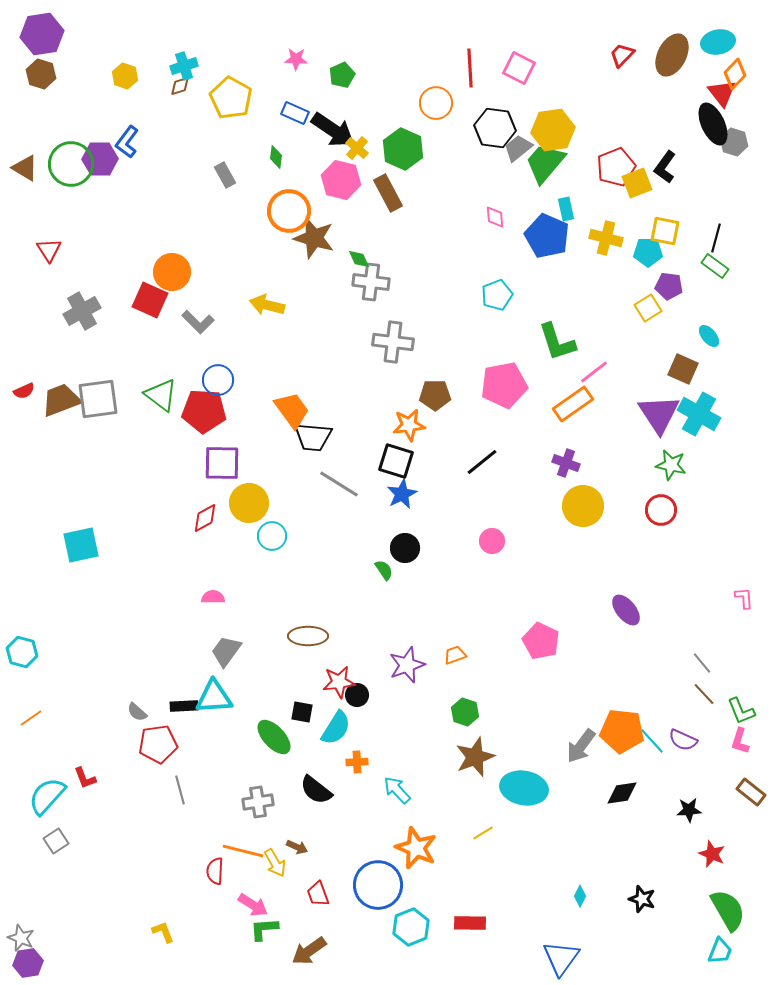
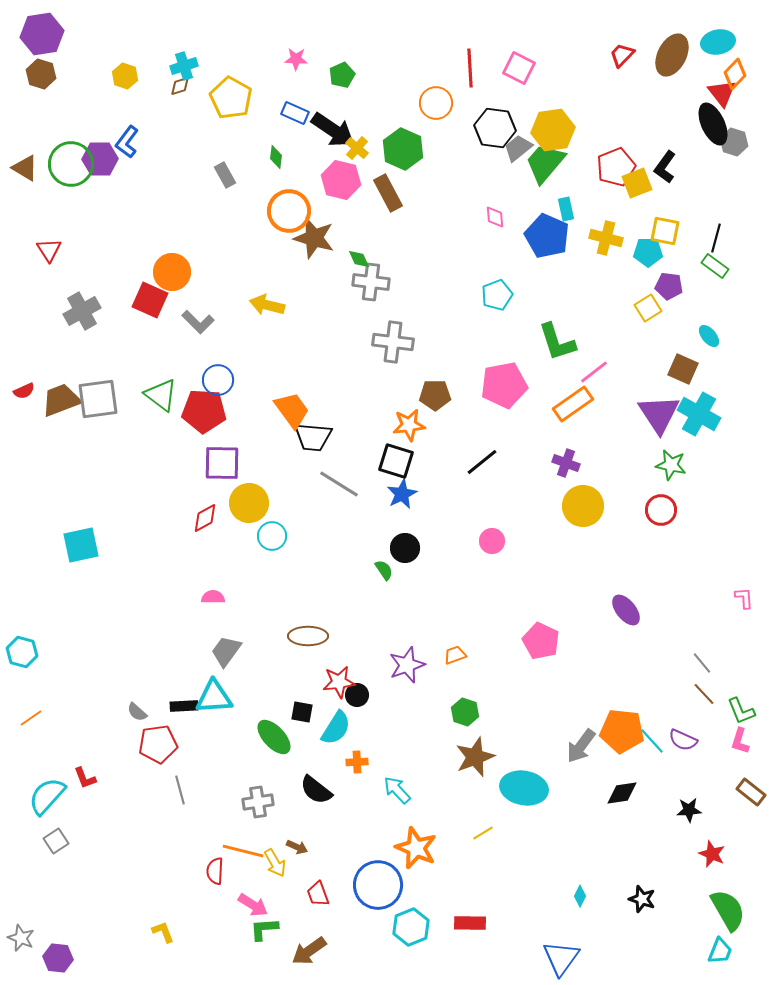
purple hexagon at (28, 963): moved 30 px right, 5 px up; rotated 16 degrees clockwise
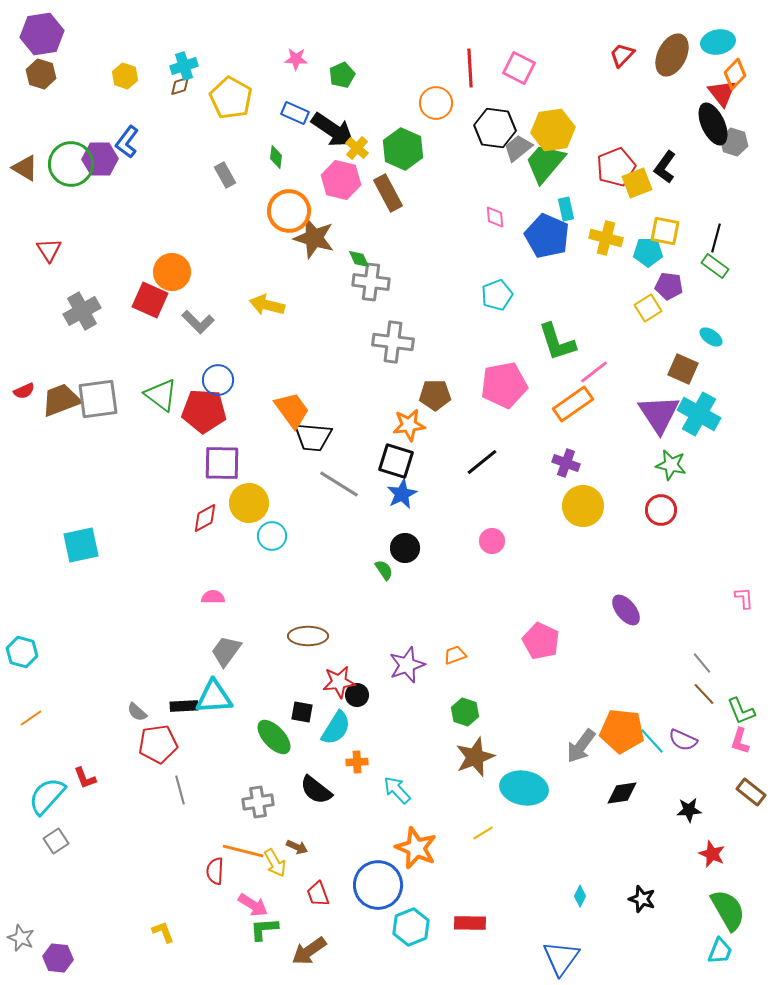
cyan ellipse at (709, 336): moved 2 px right, 1 px down; rotated 15 degrees counterclockwise
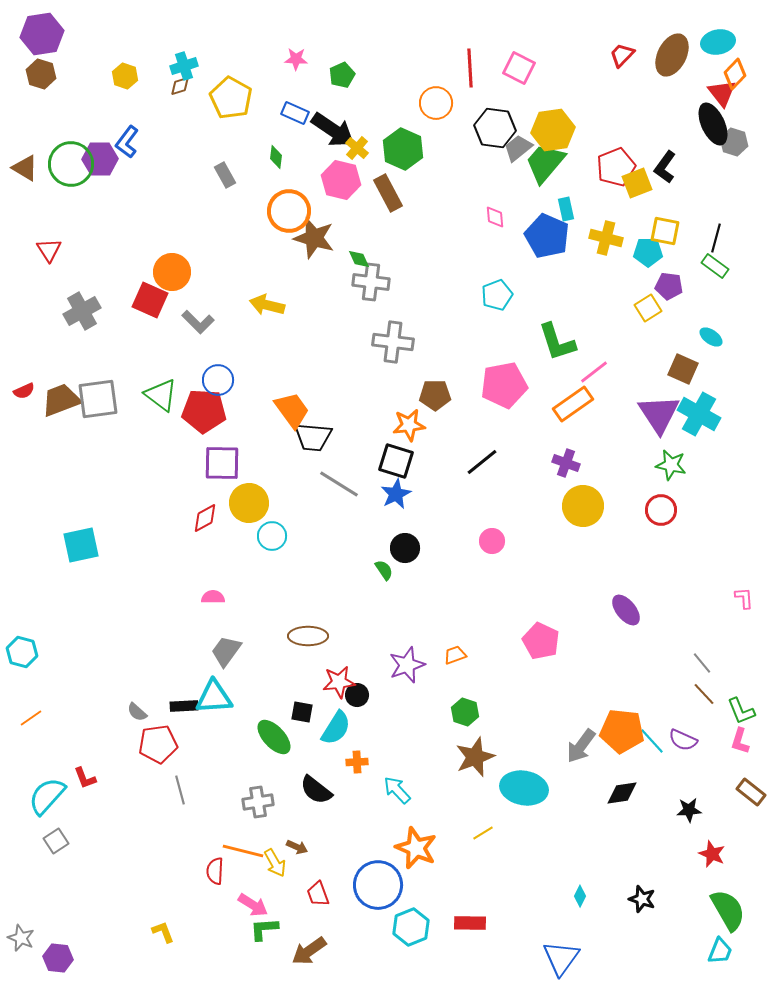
blue star at (402, 494): moved 6 px left
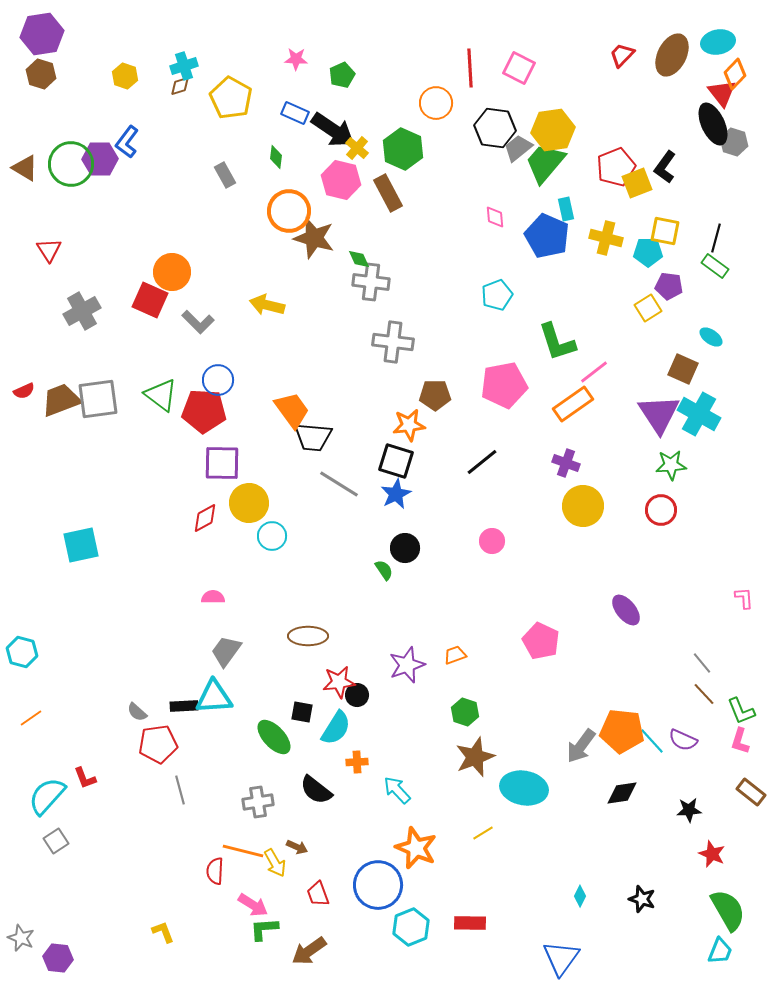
green star at (671, 465): rotated 16 degrees counterclockwise
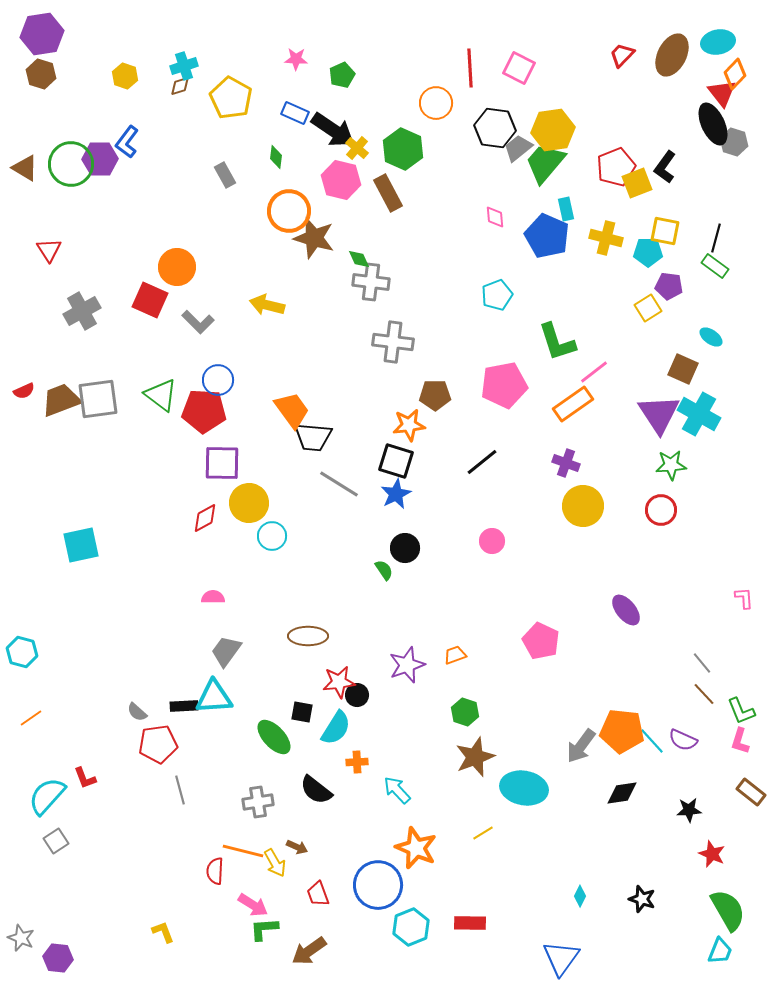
orange circle at (172, 272): moved 5 px right, 5 px up
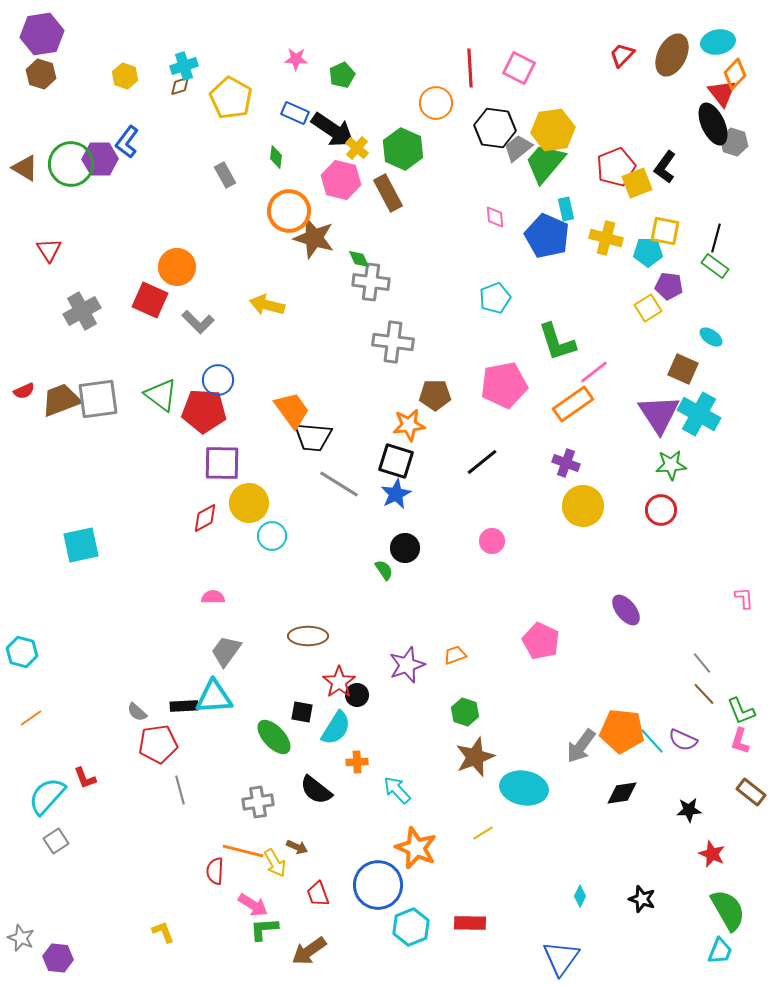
cyan pentagon at (497, 295): moved 2 px left, 3 px down
red star at (339, 682): rotated 28 degrees counterclockwise
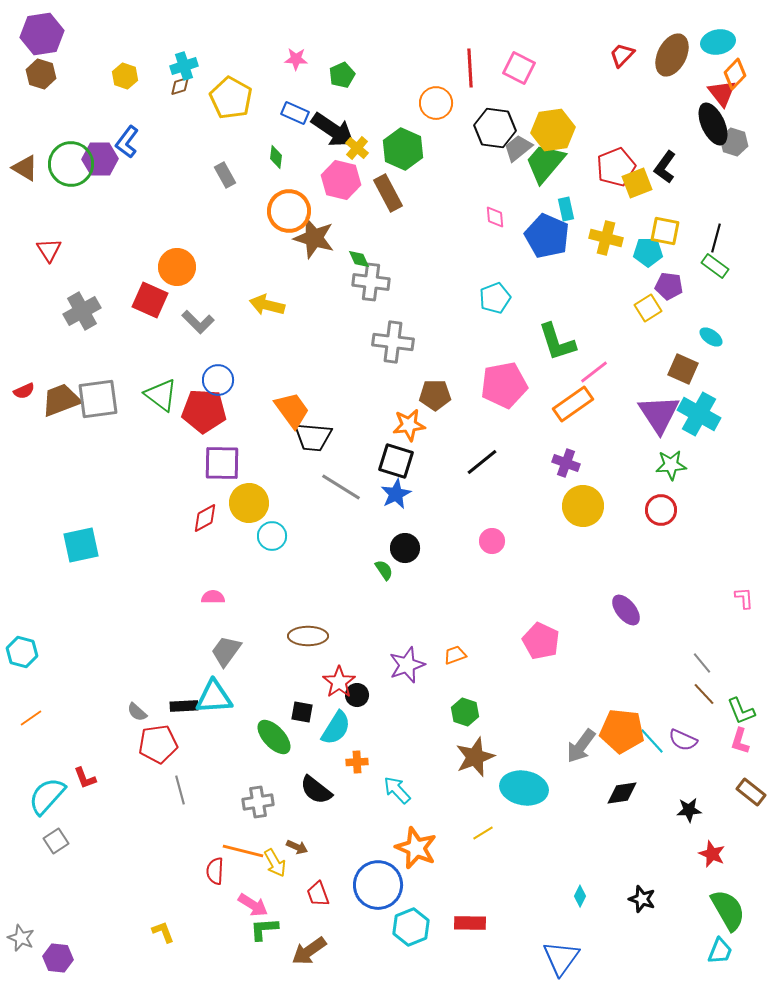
gray line at (339, 484): moved 2 px right, 3 px down
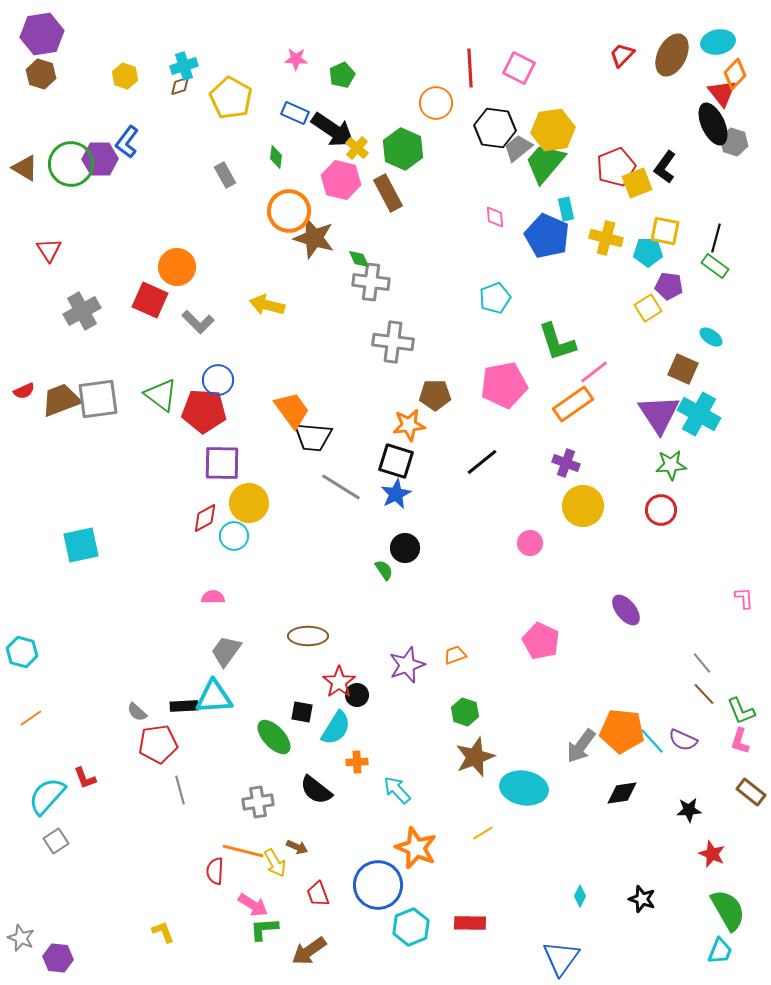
cyan circle at (272, 536): moved 38 px left
pink circle at (492, 541): moved 38 px right, 2 px down
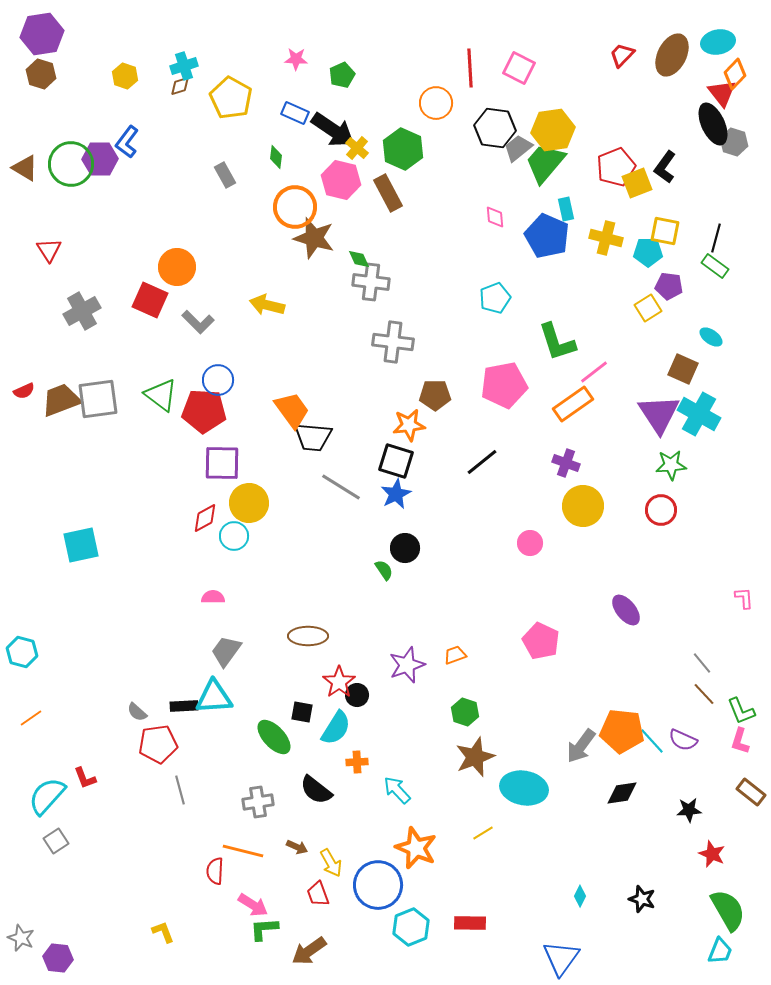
orange circle at (289, 211): moved 6 px right, 4 px up
yellow arrow at (275, 863): moved 56 px right
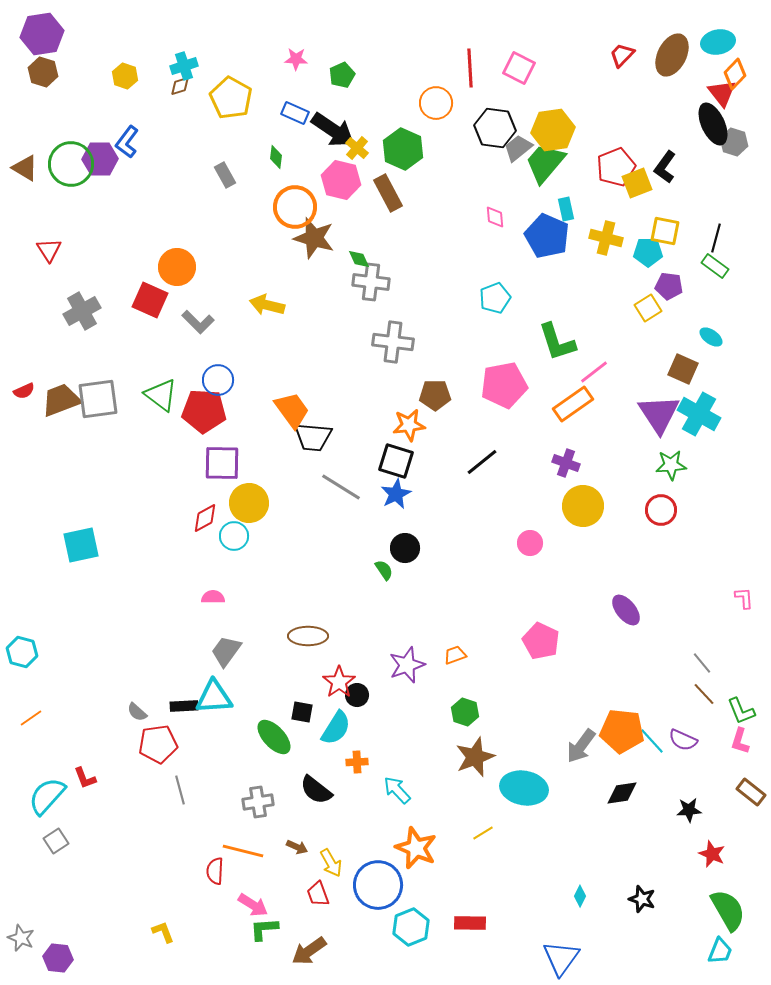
brown hexagon at (41, 74): moved 2 px right, 2 px up
